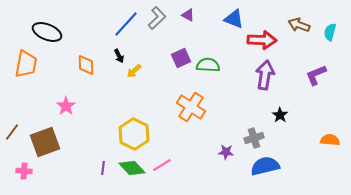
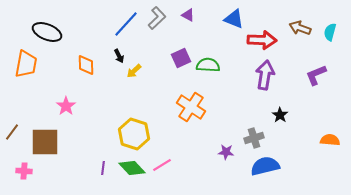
brown arrow: moved 1 px right, 3 px down
yellow hexagon: rotated 8 degrees counterclockwise
brown square: rotated 20 degrees clockwise
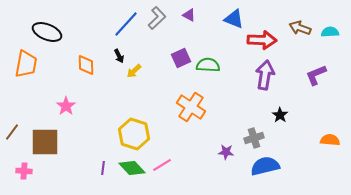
purple triangle: moved 1 px right
cyan semicircle: rotated 72 degrees clockwise
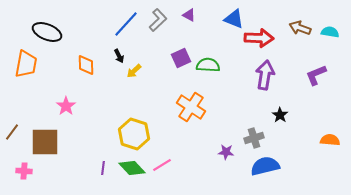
gray L-shape: moved 1 px right, 2 px down
cyan semicircle: rotated 12 degrees clockwise
red arrow: moved 3 px left, 2 px up
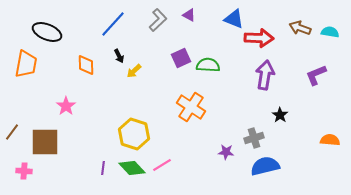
blue line: moved 13 px left
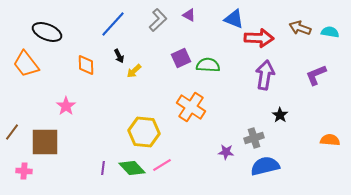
orange trapezoid: rotated 132 degrees clockwise
yellow hexagon: moved 10 px right, 2 px up; rotated 12 degrees counterclockwise
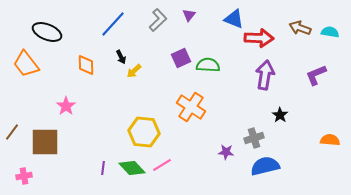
purple triangle: rotated 40 degrees clockwise
black arrow: moved 2 px right, 1 px down
pink cross: moved 5 px down; rotated 14 degrees counterclockwise
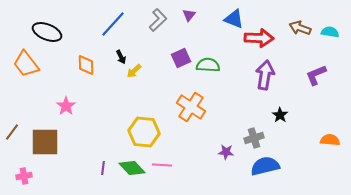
pink line: rotated 36 degrees clockwise
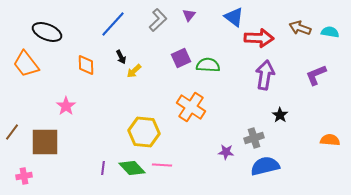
blue triangle: moved 2 px up; rotated 15 degrees clockwise
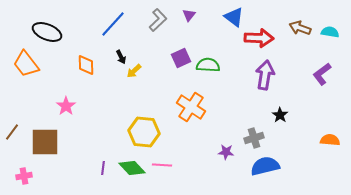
purple L-shape: moved 6 px right, 1 px up; rotated 15 degrees counterclockwise
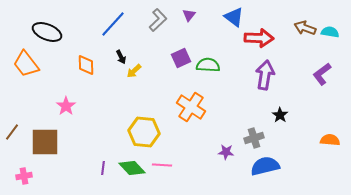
brown arrow: moved 5 px right
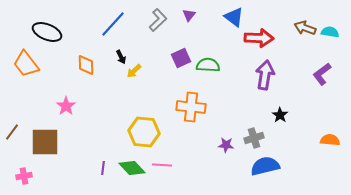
orange cross: rotated 28 degrees counterclockwise
purple star: moved 7 px up
